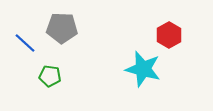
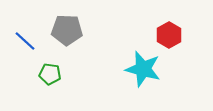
gray pentagon: moved 5 px right, 2 px down
blue line: moved 2 px up
green pentagon: moved 2 px up
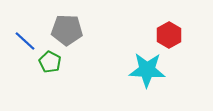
cyan star: moved 4 px right, 1 px down; rotated 12 degrees counterclockwise
green pentagon: moved 12 px up; rotated 20 degrees clockwise
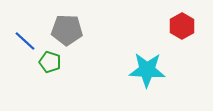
red hexagon: moved 13 px right, 9 px up
green pentagon: rotated 10 degrees counterclockwise
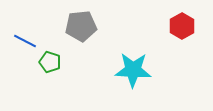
gray pentagon: moved 14 px right, 4 px up; rotated 8 degrees counterclockwise
blue line: rotated 15 degrees counterclockwise
cyan star: moved 14 px left
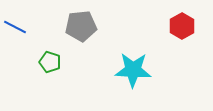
blue line: moved 10 px left, 14 px up
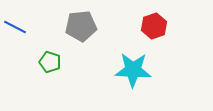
red hexagon: moved 28 px left; rotated 10 degrees clockwise
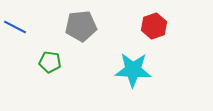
green pentagon: rotated 10 degrees counterclockwise
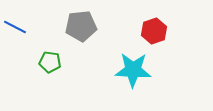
red hexagon: moved 5 px down
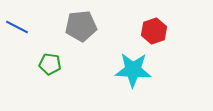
blue line: moved 2 px right
green pentagon: moved 2 px down
